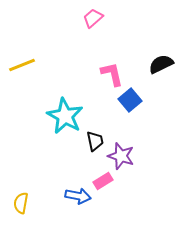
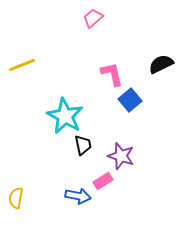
black trapezoid: moved 12 px left, 4 px down
yellow semicircle: moved 5 px left, 5 px up
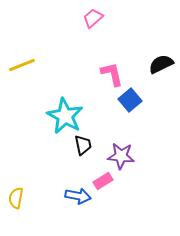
purple star: rotated 12 degrees counterclockwise
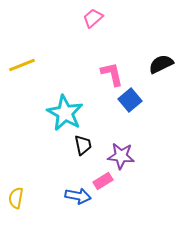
cyan star: moved 3 px up
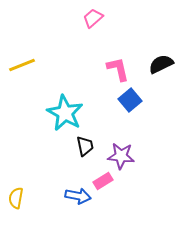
pink L-shape: moved 6 px right, 5 px up
black trapezoid: moved 2 px right, 1 px down
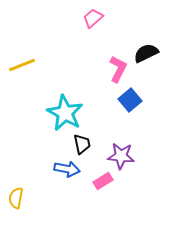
black semicircle: moved 15 px left, 11 px up
pink L-shape: rotated 40 degrees clockwise
black trapezoid: moved 3 px left, 2 px up
blue arrow: moved 11 px left, 27 px up
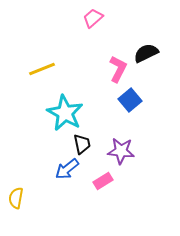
yellow line: moved 20 px right, 4 px down
purple star: moved 5 px up
blue arrow: rotated 130 degrees clockwise
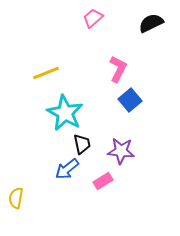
black semicircle: moved 5 px right, 30 px up
yellow line: moved 4 px right, 4 px down
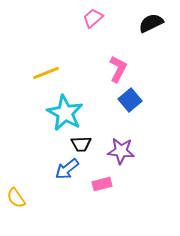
black trapezoid: moved 1 px left; rotated 100 degrees clockwise
pink rectangle: moved 1 px left, 3 px down; rotated 18 degrees clockwise
yellow semicircle: rotated 45 degrees counterclockwise
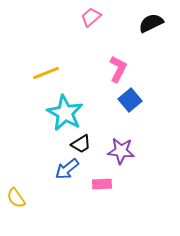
pink trapezoid: moved 2 px left, 1 px up
black trapezoid: rotated 30 degrees counterclockwise
pink rectangle: rotated 12 degrees clockwise
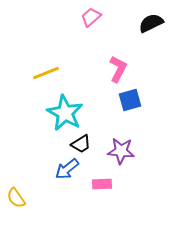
blue square: rotated 25 degrees clockwise
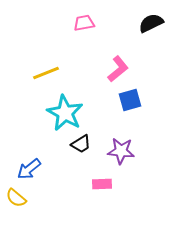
pink trapezoid: moved 7 px left, 6 px down; rotated 30 degrees clockwise
pink L-shape: rotated 24 degrees clockwise
blue arrow: moved 38 px left
yellow semicircle: rotated 15 degrees counterclockwise
